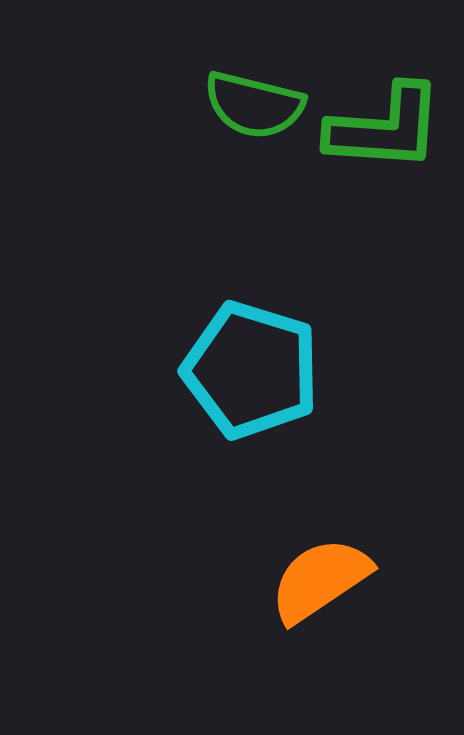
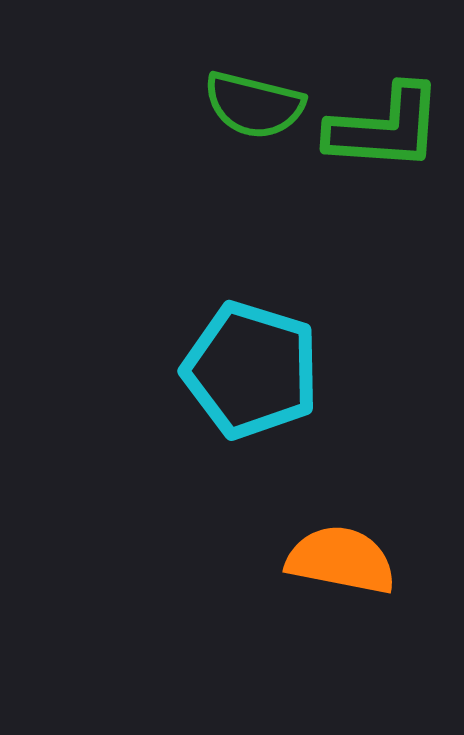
orange semicircle: moved 21 px right, 20 px up; rotated 45 degrees clockwise
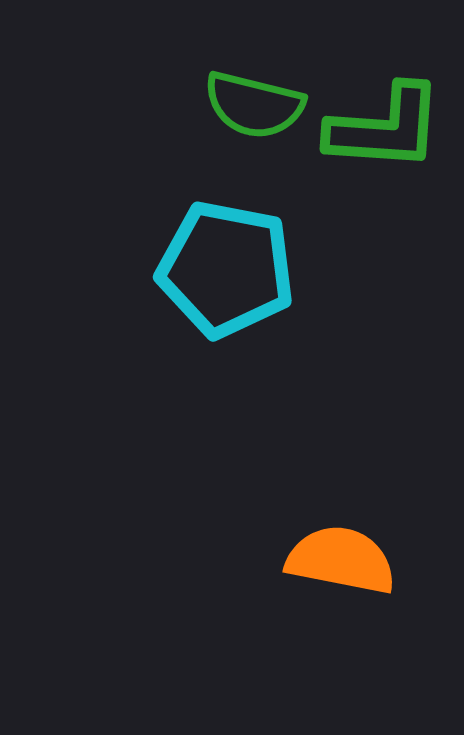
cyan pentagon: moved 25 px left, 101 px up; rotated 6 degrees counterclockwise
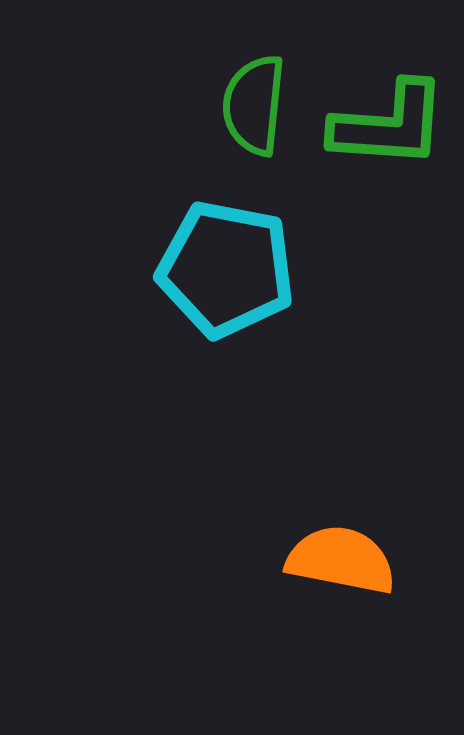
green semicircle: rotated 82 degrees clockwise
green L-shape: moved 4 px right, 3 px up
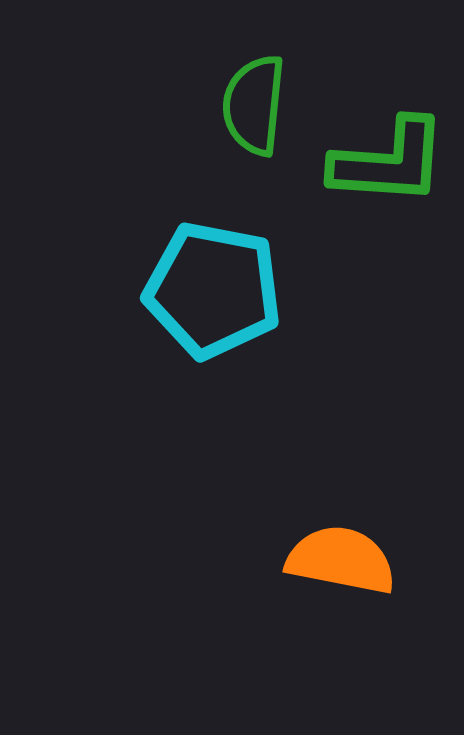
green L-shape: moved 37 px down
cyan pentagon: moved 13 px left, 21 px down
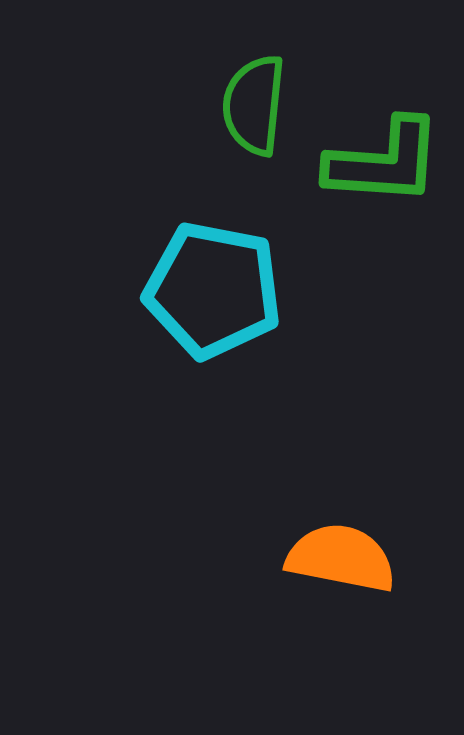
green L-shape: moved 5 px left
orange semicircle: moved 2 px up
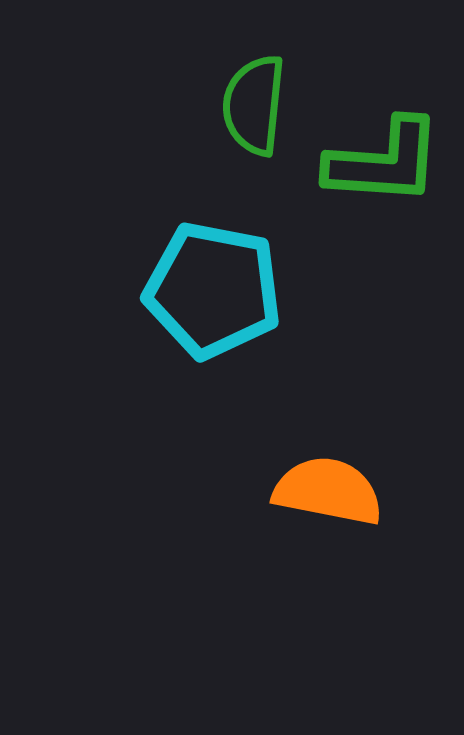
orange semicircle: moved 13 px left, 67 px up
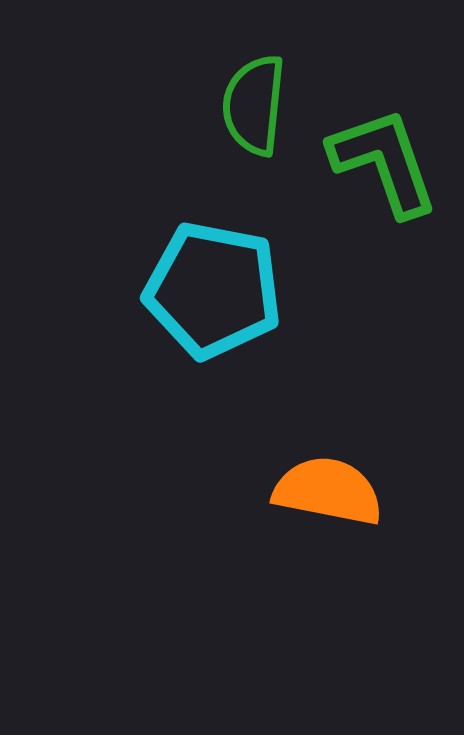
green L-shape: rotated 113 degrees counterclockwise
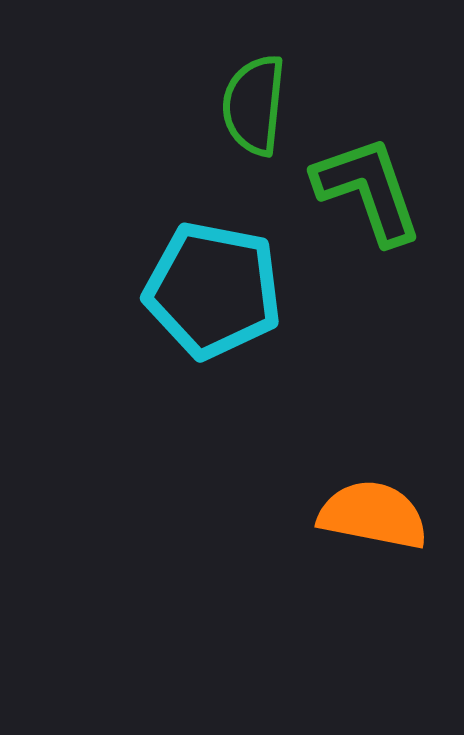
green L-shape: moved 16 px left, 28 px down
orange semicircle: moved 45 px right, 24 px down
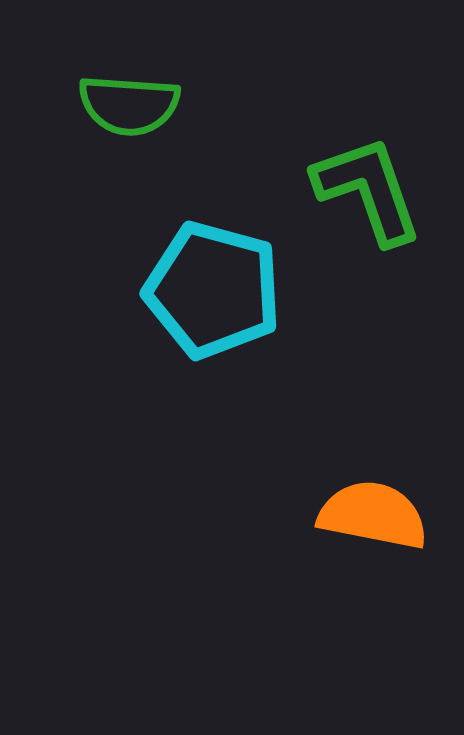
green semicircle: moved 125 px left; rotated 92 degrees counterclockwise
cyan pentagon: rotated 4 degrees clockwise
